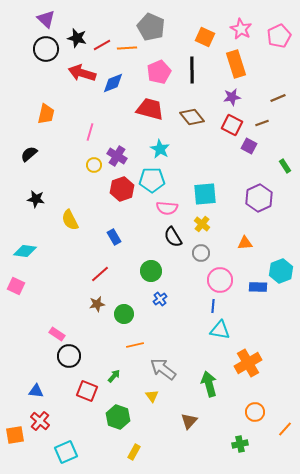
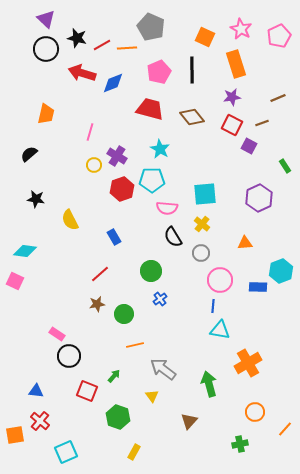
pink square at (16, 286): moved 1 px left, 5 px up
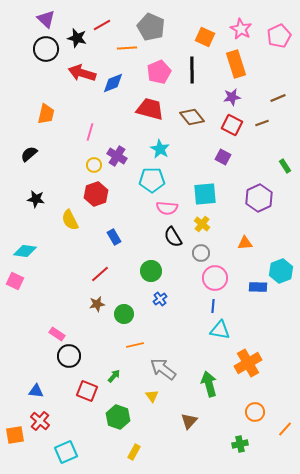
red line at (102, 45): moved 20 px up
purple square at (249, 146): moved 26 px left, 11 px down
red hexagon at (122, 189): moved 26 px left, 5 px down
pink circle at (220, 280): moved 5 px left, 2 px up
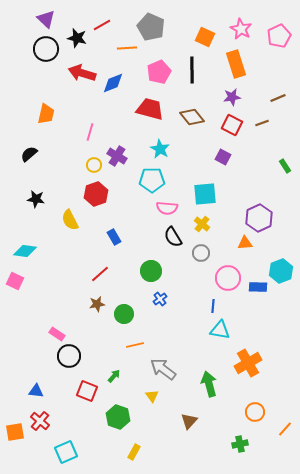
purple hexagon at (259, 198): moved 20 px down
pink circle at (215, 278): moved 13 px right
orange square at (15, 435): moved 3 px up
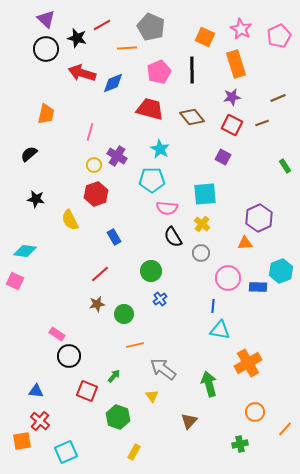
orange square at (15, 432): moved 7 px right, 9 px down
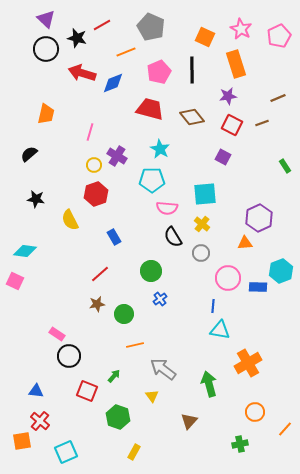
orange line at (127, 48): moved 1 px left, 4 px down; rotated 18 degrees counterclockwise
purple star at (232, 97): moved 4 px left, 1 px up
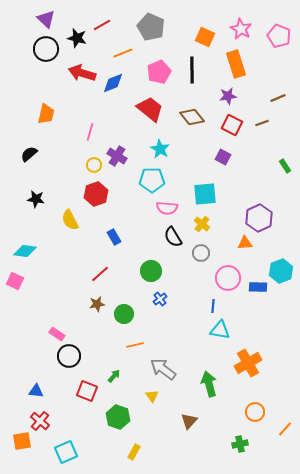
pink pentagon at (279, 36): rotated 25 degrees counterclockwise
orange line at (126, 52): moved 3 px left, 1 px down
red trapezoid at (150, 109): rotated 24 degrees clockwise
